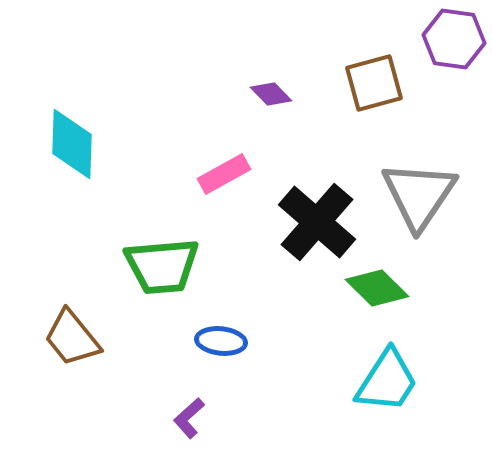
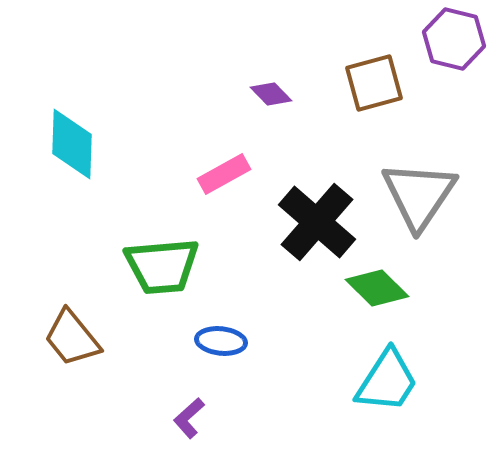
purple hexagon: rotated 6 degrees clockwise
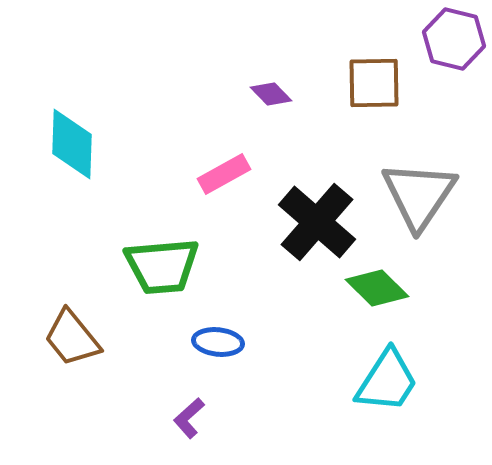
brown square: rotated 14 degrees clockwise
blue ellipse: moved 3 px left, 1 px down
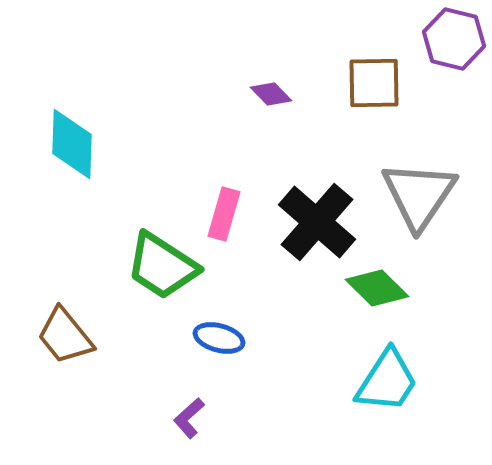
pink rectangle: moved 40 px down; rotated 45 degrees counterclockwise
green trapezoid: rotated 38 degrees clockwise
brown trapezoid: moved 7 px left, 2 px up
blue ellipse: moved 1 px right, 4 px up; rotated 9 degrees clockwise
